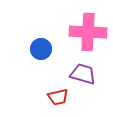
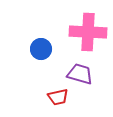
purple trapezoid: moved 3 px left
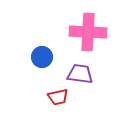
blue circle: moved 1 px right, 8 px down
purple trapezoid: rotated 8 degrees counterclockwise
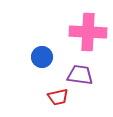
purple trapezoid: moved 1 px down
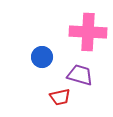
purple trapezoid: rotated 8 degrees clockwise
red trapezoid: moved 2 px right
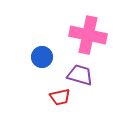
pink cross: moved 3 px down; rotated 9 degrees clockwise
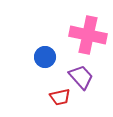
blue circle: moved 3 px right
purple trapezoid: moved 1 px right, 2 px down; rotated 32 degrees clockwise
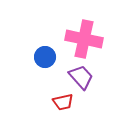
pink cross: moved 4 px left, 4 px down
red trapezoid: moved 3 px right, 5 px down
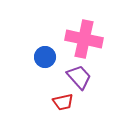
purple trapezoid: moved 2 px left
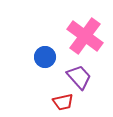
pink cross: moved 1 px right, 3 px up; rotated 24 degrees clockwise
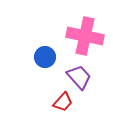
pink cross: rotated 24 degrees counterclockwise
red trapezoid: rotated 35 degrees counterclockwise
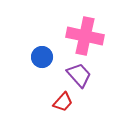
blue circle: moved 3 px left
purple trapezoid: moved 2 px up
